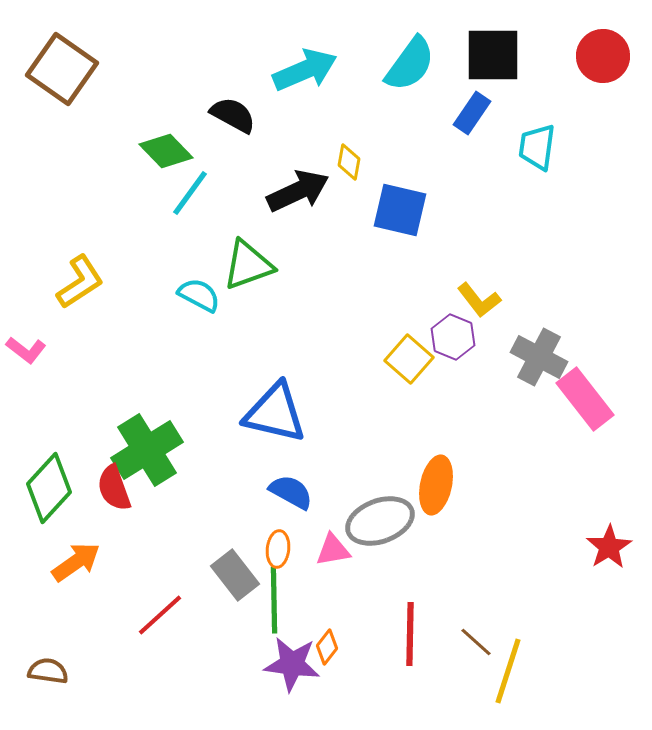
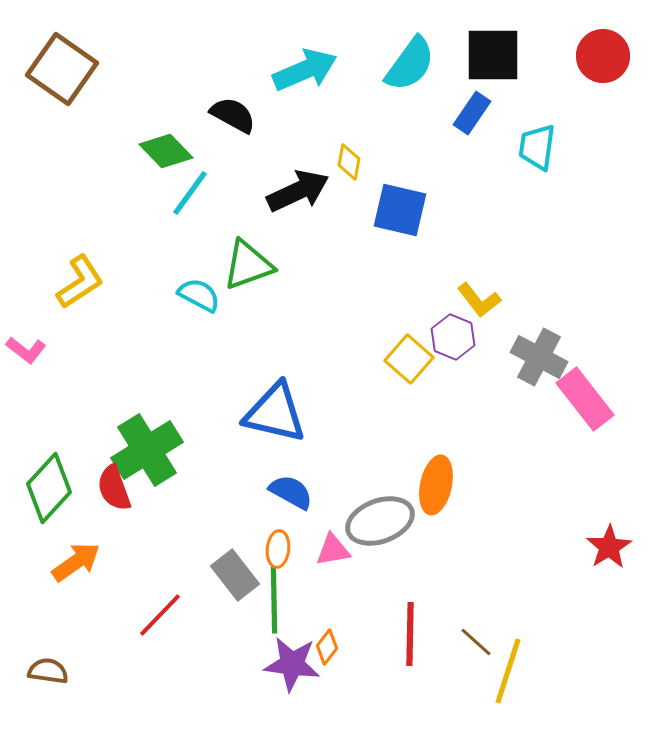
red line at (160, 615): rotated 4 degrees counterclockwise
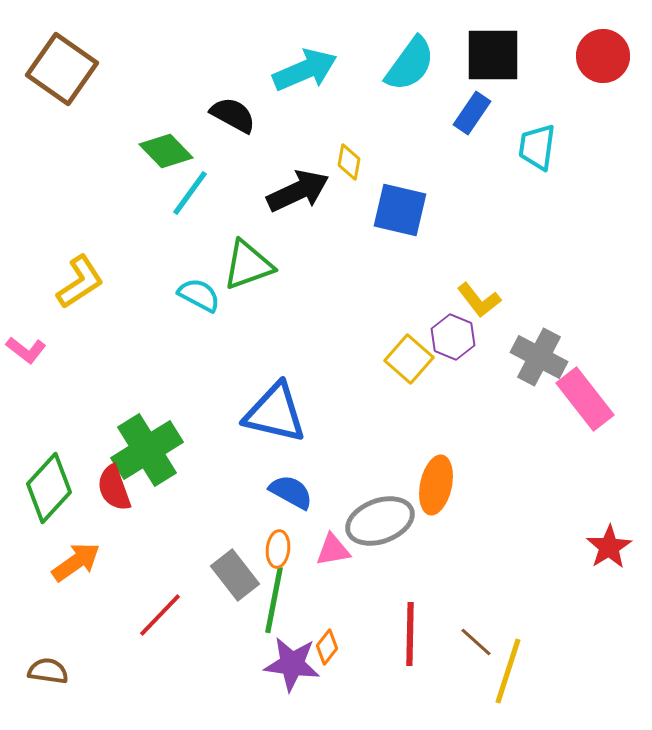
green line at (274, 600): rotated 12 degrees clockwise
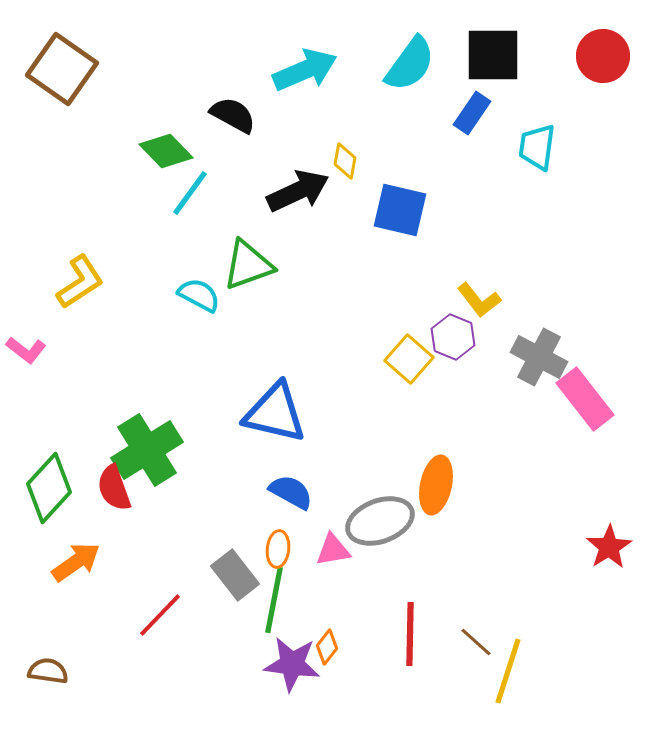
yellow diamond at (349, 162): moved 4 px left, 1 px up
